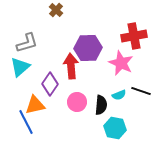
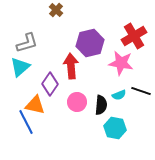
red cross: rotated 20 degrees counterclockwise
purple hexagon: moved 2 px right, 5 px up; rotated 12 degrees counterclockwise
pink star: rotated 15 degrees counterclockwise
orange triangle: rotated 25 degrees clockwise
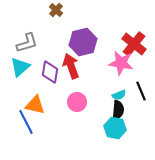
red cross: moved 8 px down; rotated 20 degrees counterclockwise
purple hexagon: moved 7 px left, 1 px up
red arrow: rotated 15 degrees counterclockwise
purple diamond: moved 12 px up; rotated 25 degrees counterclockwise
black line: rotated 48 degrees clockwise
black semicircle: moved 17 px right, 5 px down
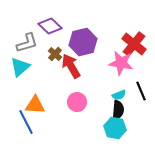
brown cross: moved 1 px left, 44 px down
red arrow: rotated 10 degrees counterclockwise
purple diamond: moved 46 px up; rotated 55 degrees counterclockwise
orange triangle: rotated 10 degrees counterclockwise
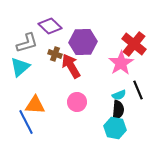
purple hexagon: rotated 12 degrees clockwise
brown cross: rotated 24 degrees counterclockwise
pink star: rotated 30 degrees clockwise
black line: moved 3 px left, 1 px up
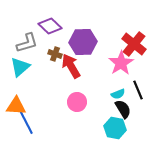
cyan semicircle: moved 1 px left, 1 px up
orange triangle: moved 19 px left, 1 px down
black semicircle: moved 5 px right, 1 px up; rotated 36 degrees counterclockwise
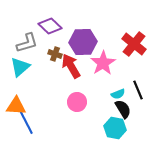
pink star: moved 18 px left
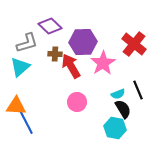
brown cross: rotated 16 degrees counterclockwise
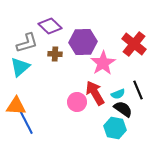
red arrow: moved 24 px right, 27 px down
black semicircle: rotated 24 degrees counterclockwise
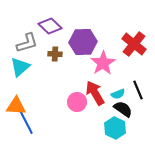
cyan hexagon: rotated 15 degrees clockwise
